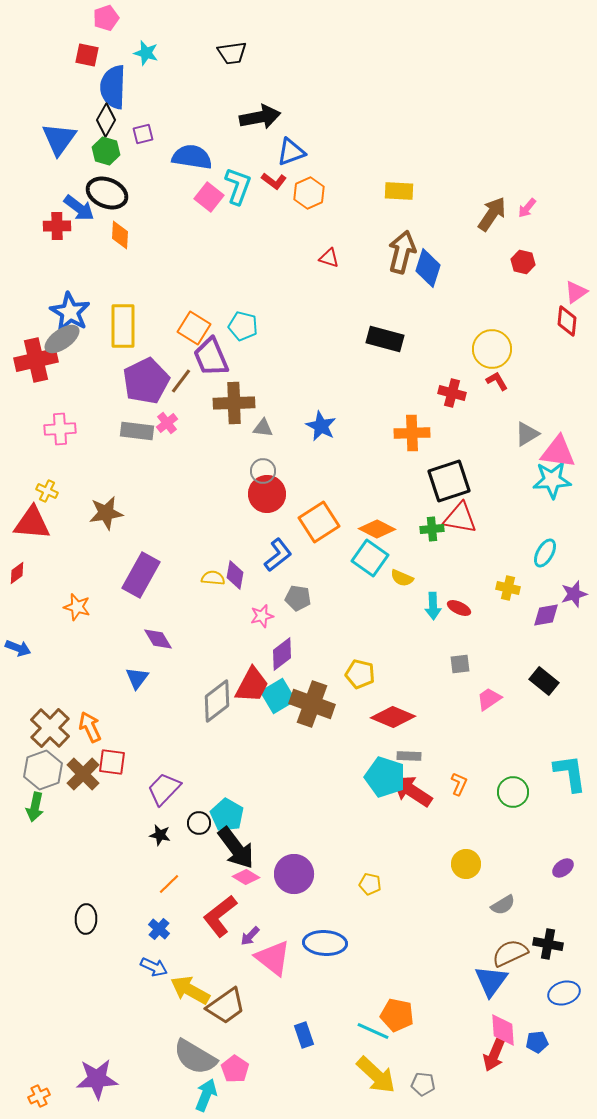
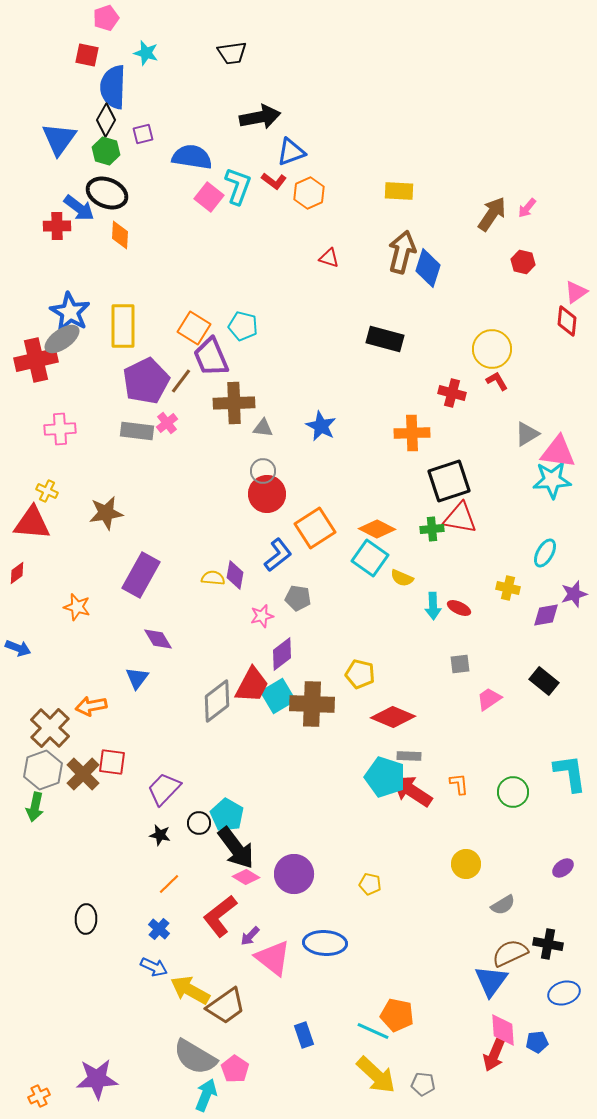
orange square at (319, 522): moved 4 px left, 6 px down
brown cross at (312, 704): rotated 18 degrees counterclockwise
orange arrow at (90, 727): moved 1 px right, 21 px up; rotated 76 degrees counterclockwise
orange L-shape at (459, 784): rotated 30 degrees counterclockwise
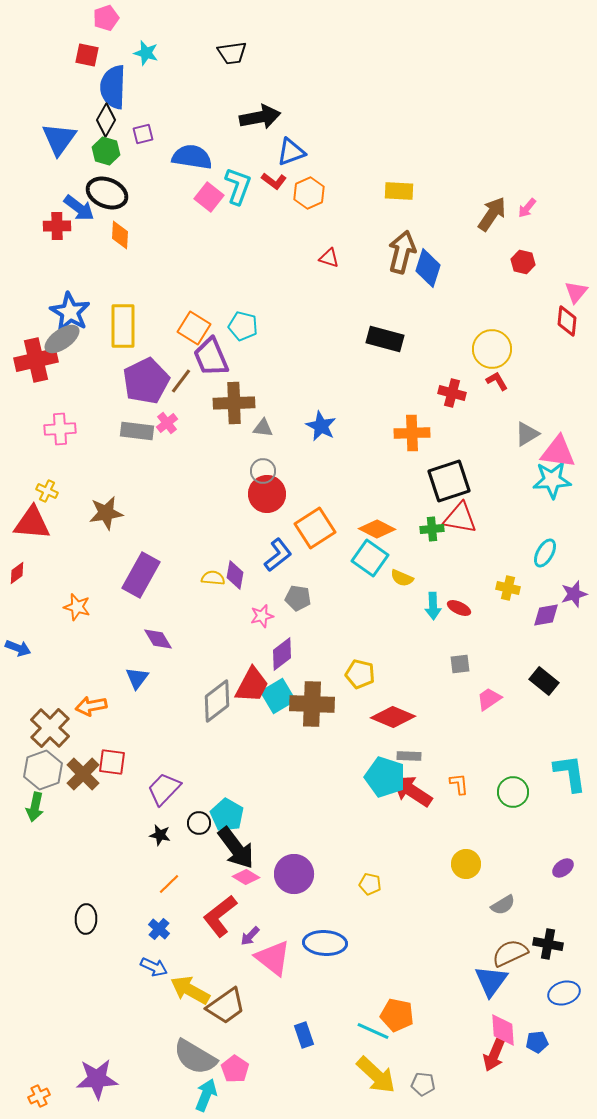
pink triangle at (576, 292): rotated 15 degrees counterclockwise
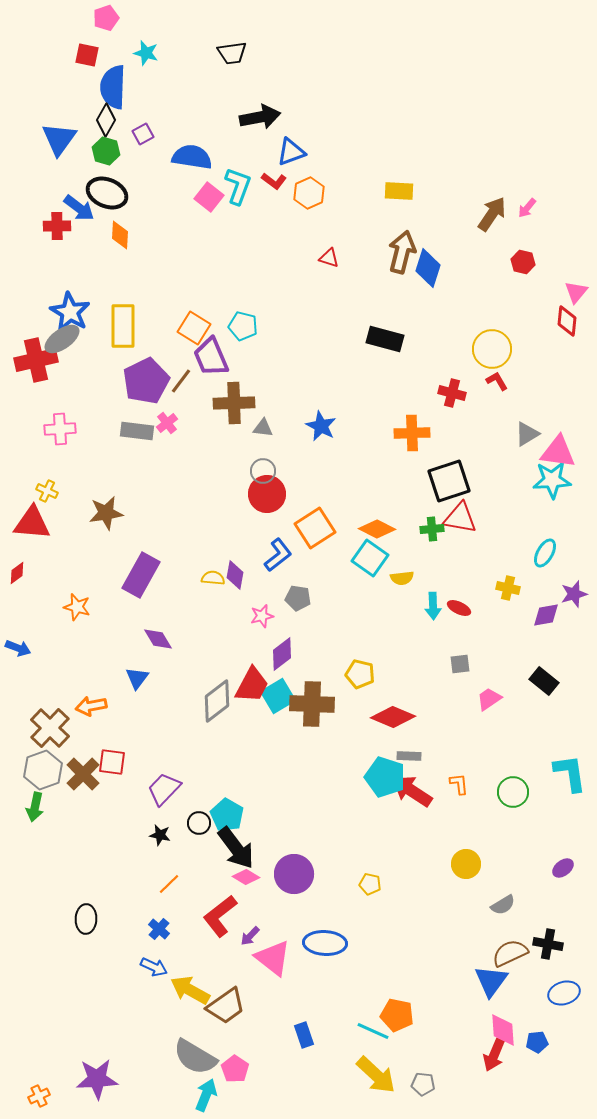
purple square at (143, 134): rotated 15 degrees counterclockwise
yellow semicircle at (402, 578): rotated 30 degrees counterclockwise
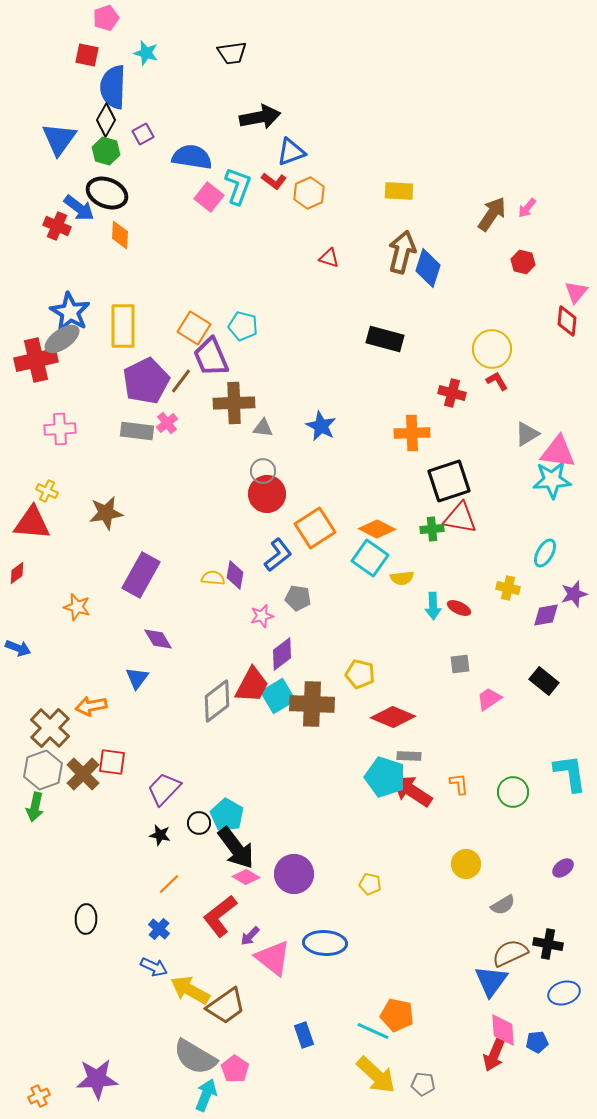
red cross at (57, 226): rotated 24 degrees clockwise
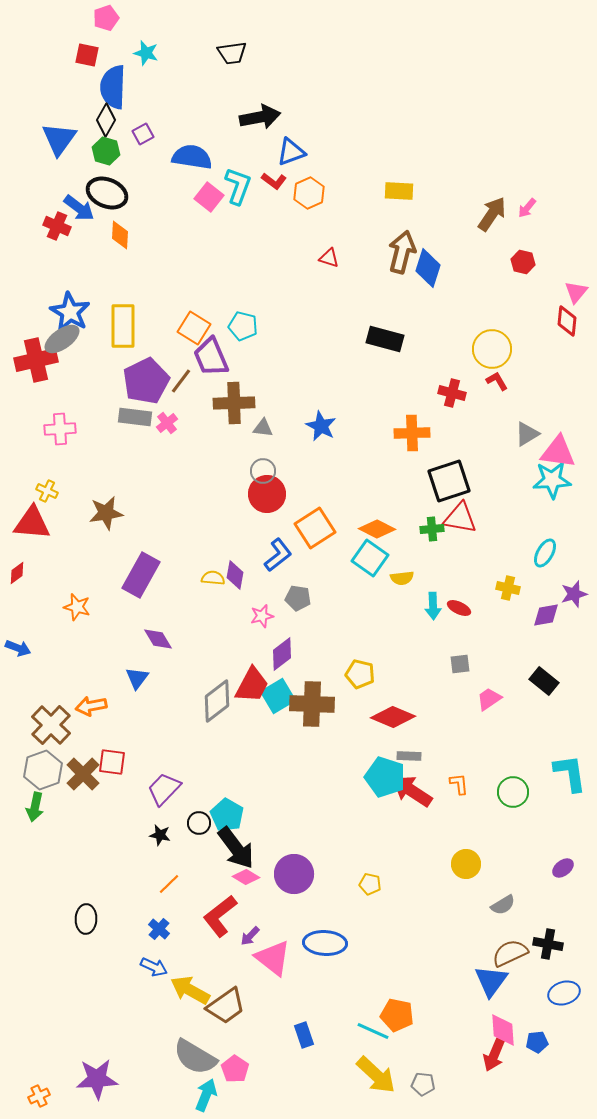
gray rectangle at (137, 431): moved 2 px left, 14 px up
brown cross at (50, 728): moved 1 px right, 3 px up
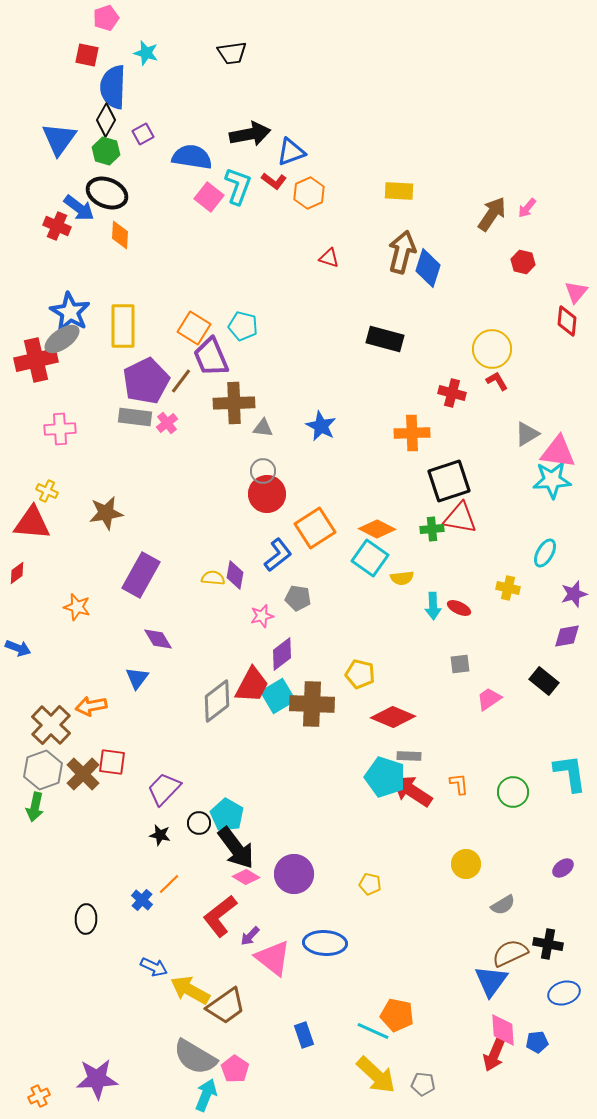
black arrow at (260, 117): moved 10 px left, 17 px down
purple diamond at (546, 615): moved 21 px right, 21 px down
blue cross at (159, 929): moved 17 px left, 29 px up
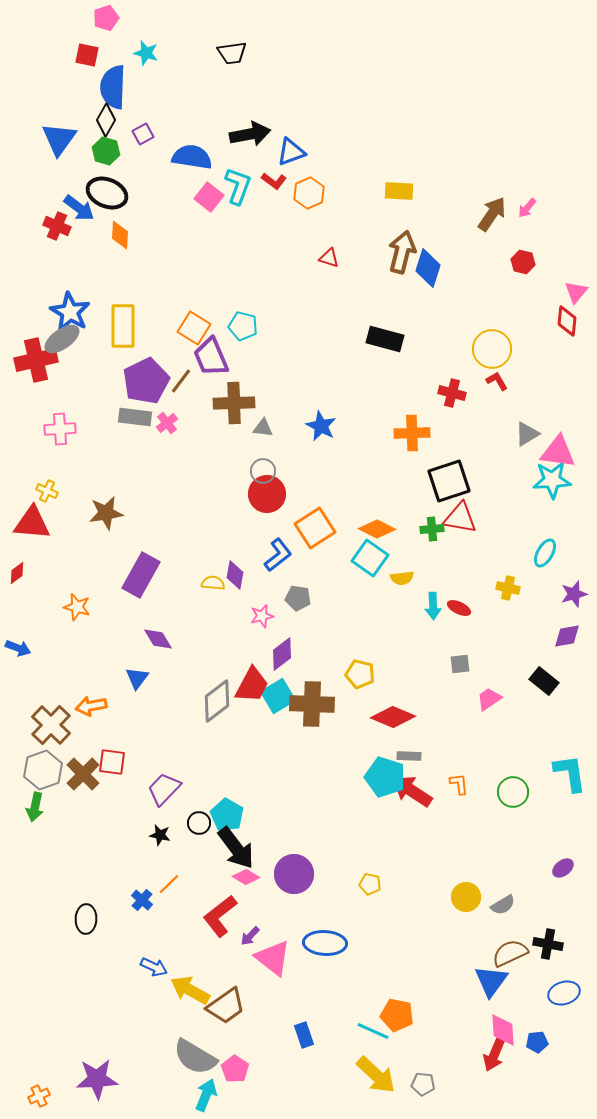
yellow semicircle at (213, 578): moved 5 px down
yellow circle at (466, 864): moved 33 px down
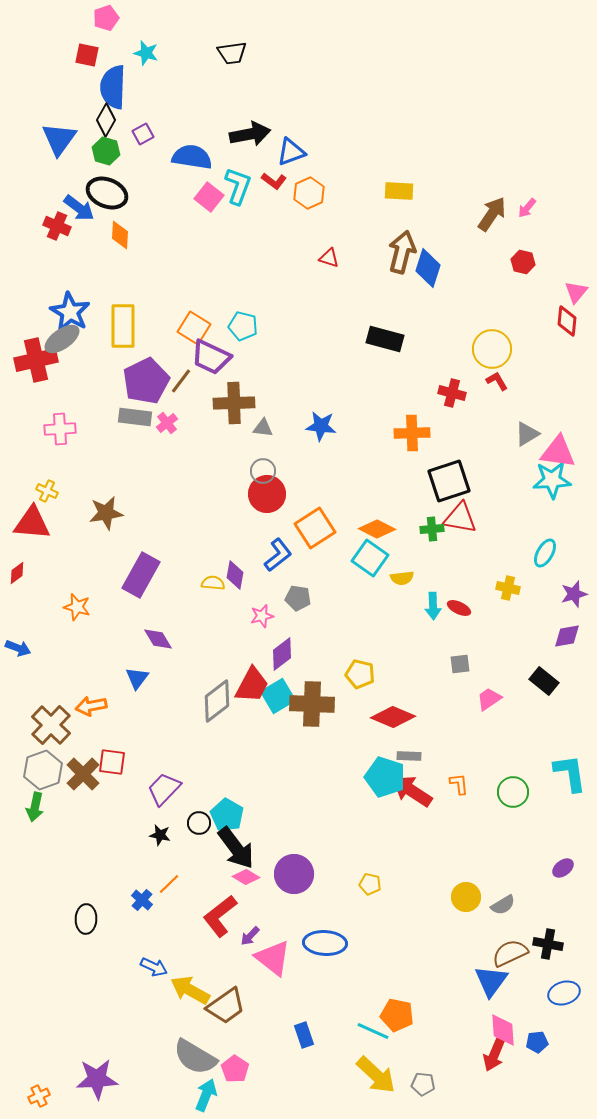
purple trapezoid at (211, 357): rotated 42 degrees counterclockwise
blue star at (321, 426): rotated 20 degrees counterclockwise
